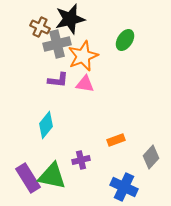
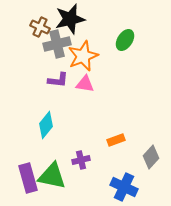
purple rectangle: rotated 16 degrees clockwise
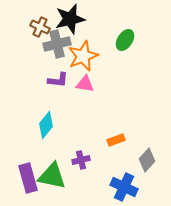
gray diamond: moved 4 px left, 3 px down
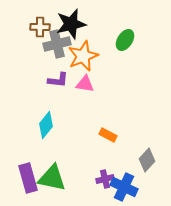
black star: moved 1 px right, 5 px down
brown cross: rotated 24 degrees counterclockwise
orange rectangle: moved 8 px left, 5 px up; rotated 48 degrees clockwise
purple cross: moved 24 px right, 19 px down
green triangle: moved 2 px down
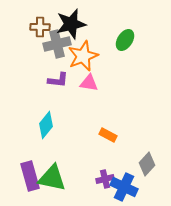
pink triangle: moved 4 px right, 1 px up
gray diamond: moved 4 px down
purple rectangle: moved 2 px right, 2 px up
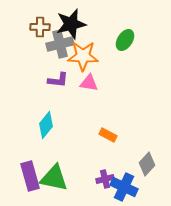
gray cross: moved 3 px right
orange star: rotated 24 degrees clockwise
green triangle: moved 2 px right
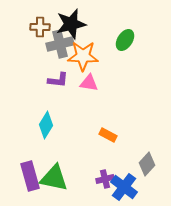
cyan diamond: rotated 8 degrees counterclockwise
blue cross: rotated 12 degrees clockwise
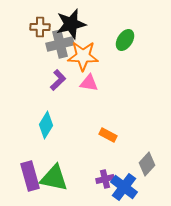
purple L-shape: rotated 50 degrees counterclockwise
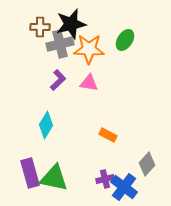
orange star: moved 6 px right, 7 px up
purple rectangle: moved 3 px up
